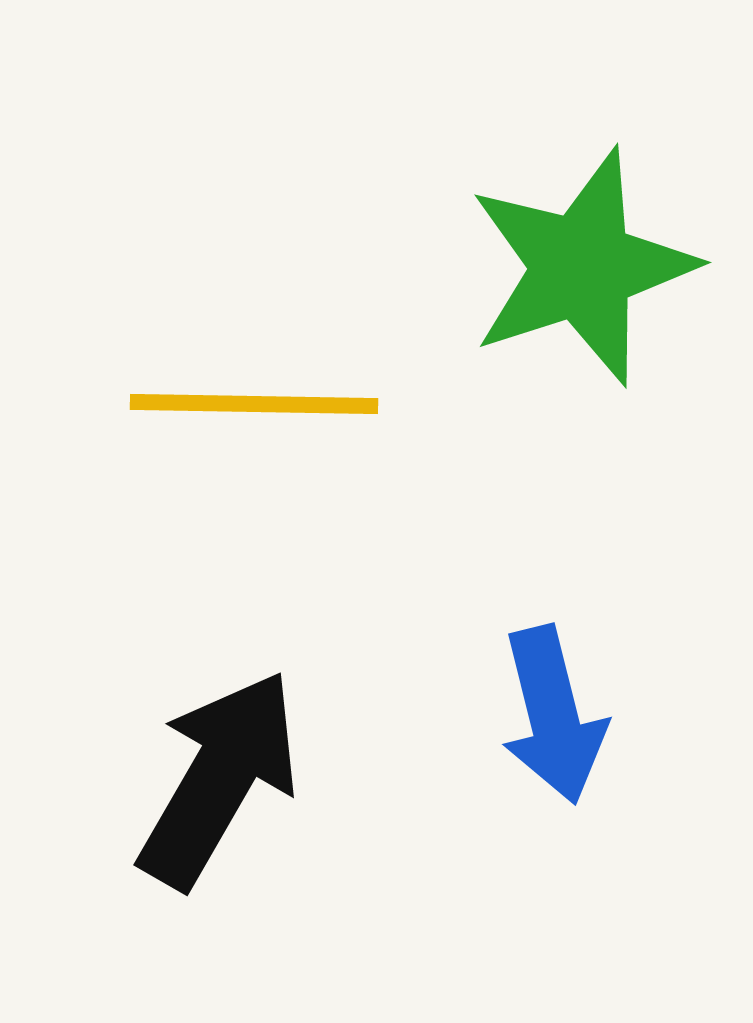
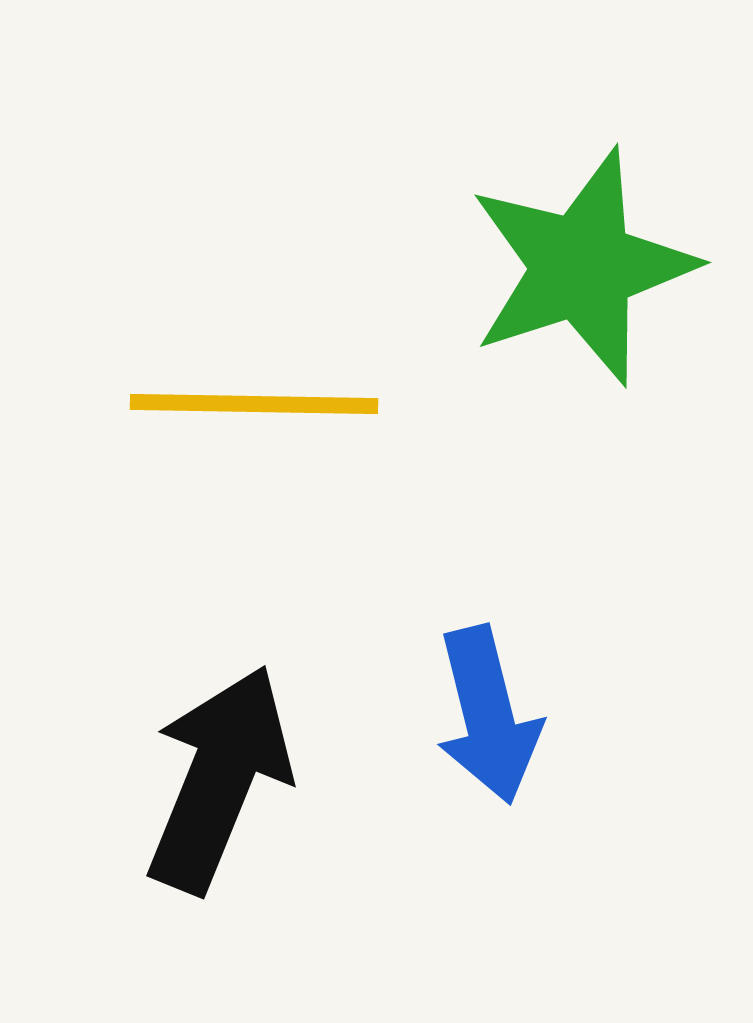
blue arrow: moved 65 px left
black arrow: rotated 8 degrees counterclockwise
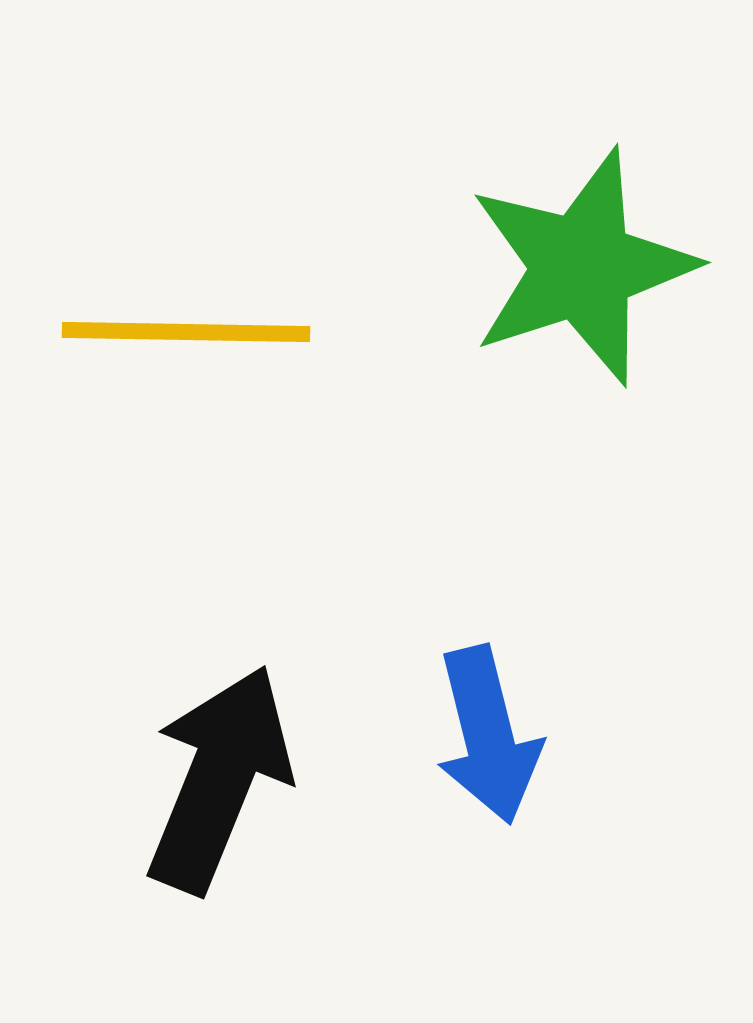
yellow line: moved 68 px left, 72 px up
blue arrow: moved 20 px down
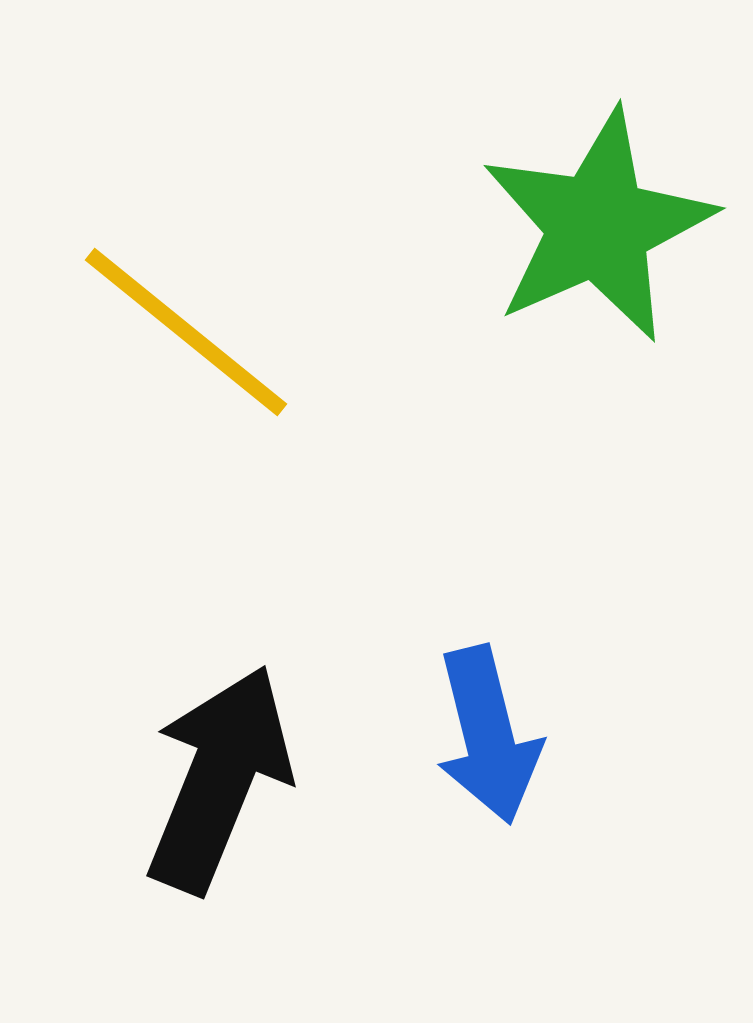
green star: moved 16 px right, 41 px up; rotated 6 degrees counterclockwise
yellow line: rotated 38 degrees clockwise
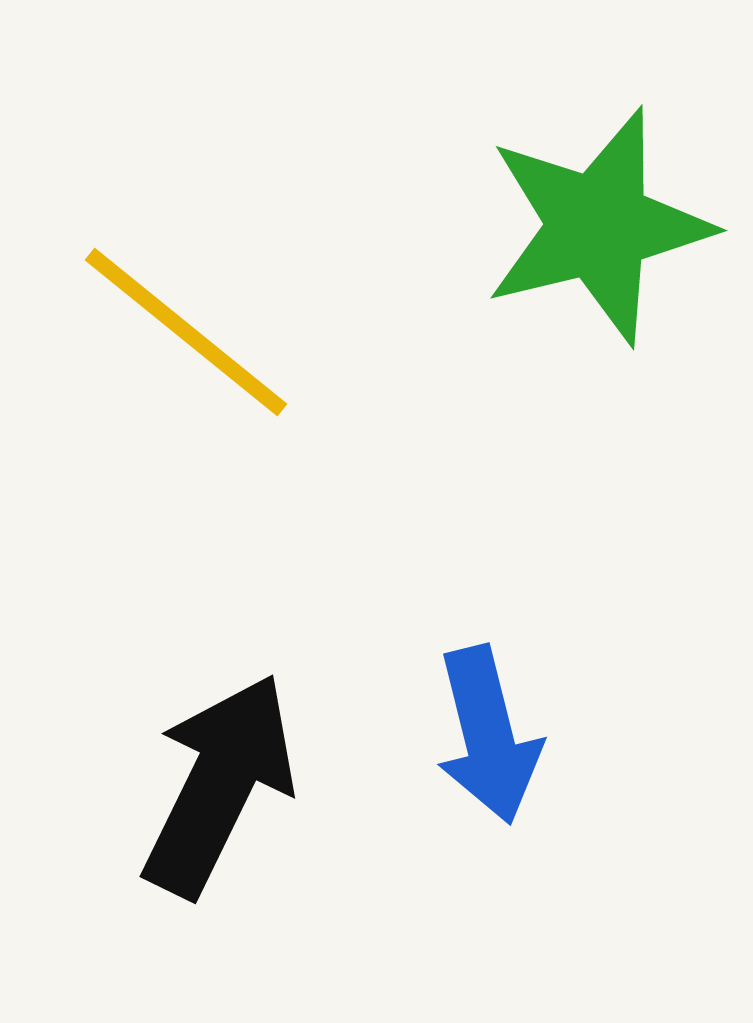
green star: rotated 10 degrees clockwise
black arrow: moved 6 px down; rotated 4 degrees clockwise
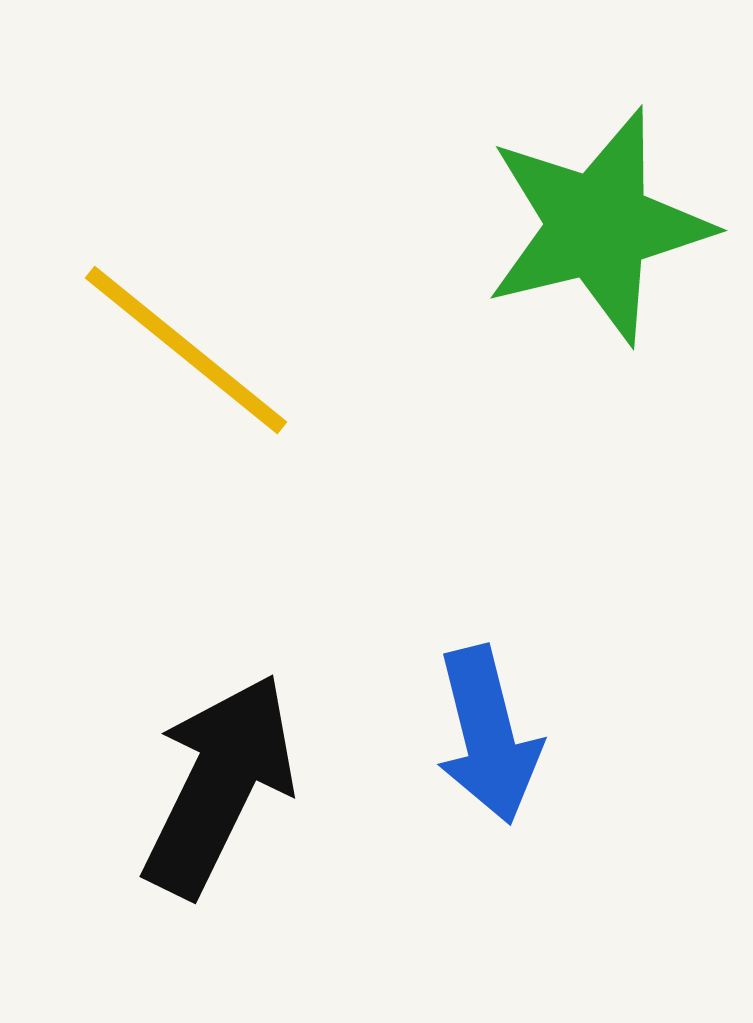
yellow line: moved 18 px down
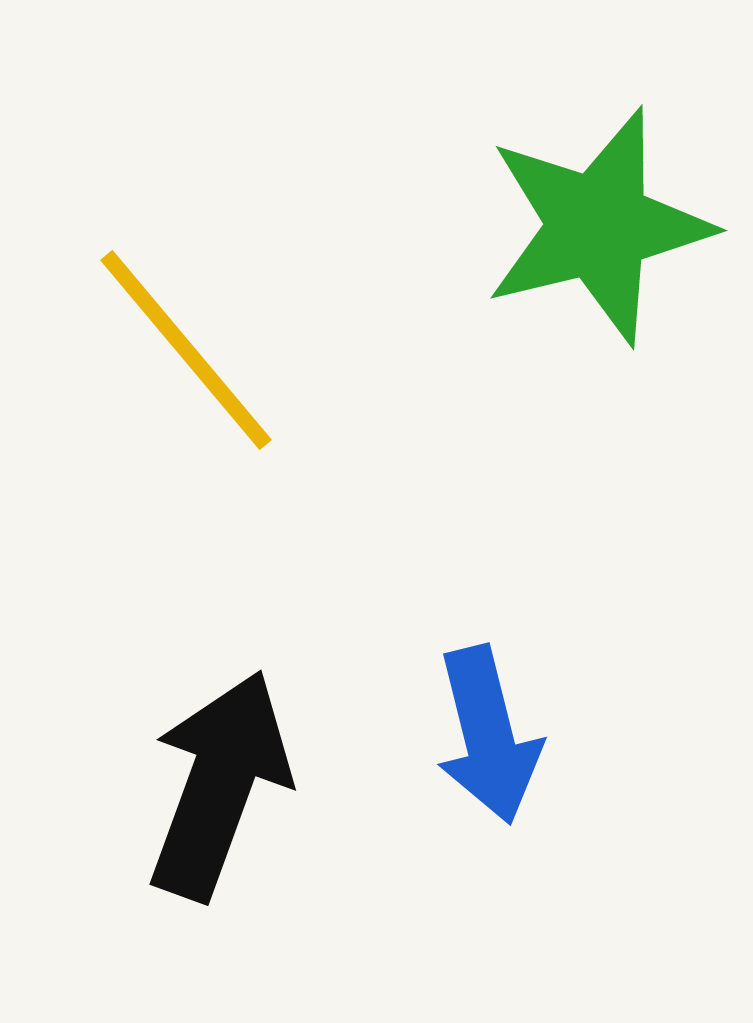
yellow line: rotated 11 degrees clockwise
black arrow: rotated 6 degrees counterclockwise
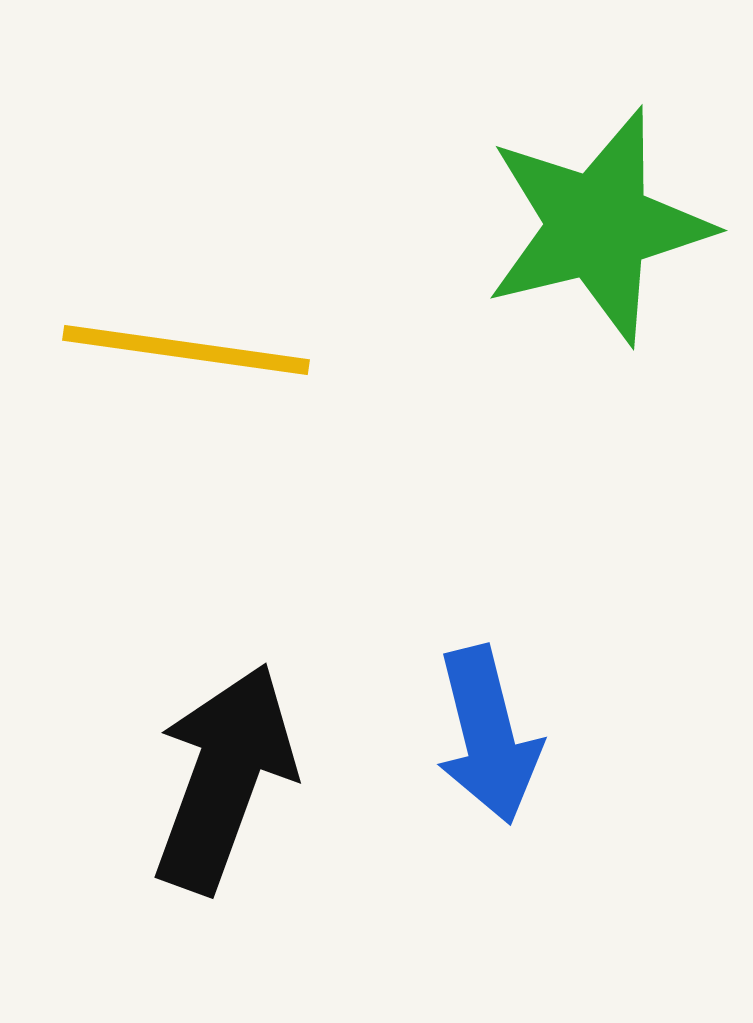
yellow line: rotated 42 degrees counterclockwise
black arrow: moved 5 px right, 7 px up
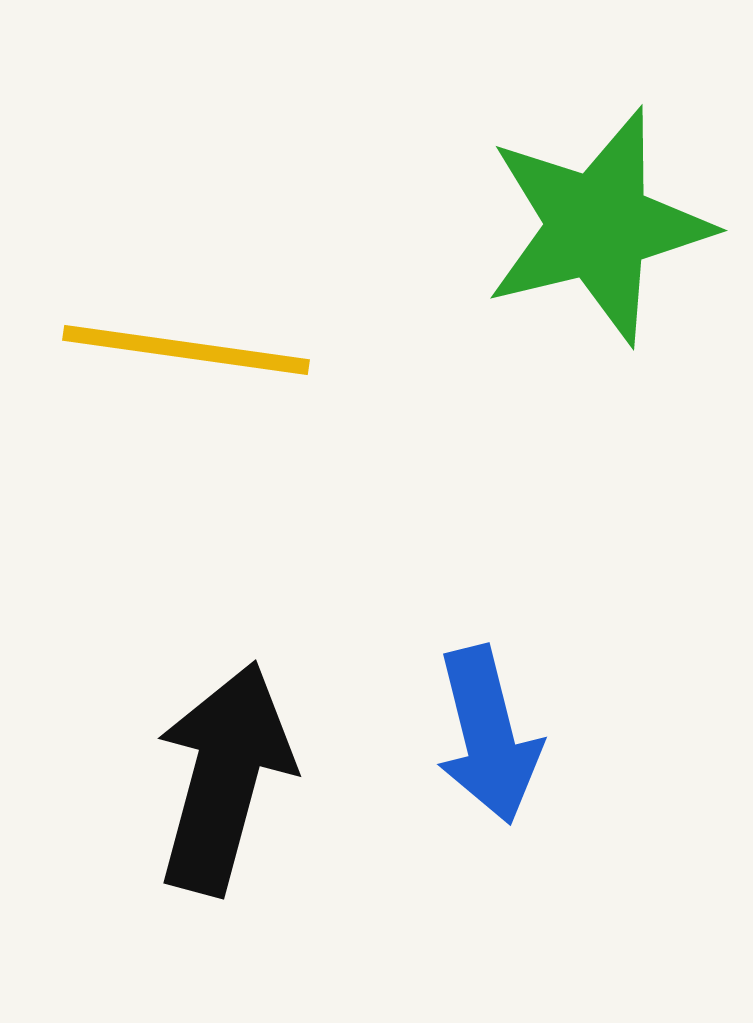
black arrow: rotated 5 degrees counterclockwise
